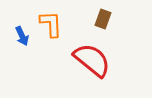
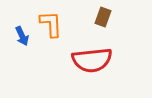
brown rectangle: moved 2 px up
red semicircle: rotated 135 degrees clockwise
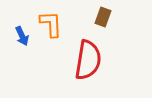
red semicircle: moved 4 px left; rotated 75 degrees counterclockwise
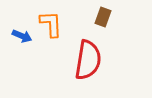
blue arrow: rotated 42 degrees counterclockwise
